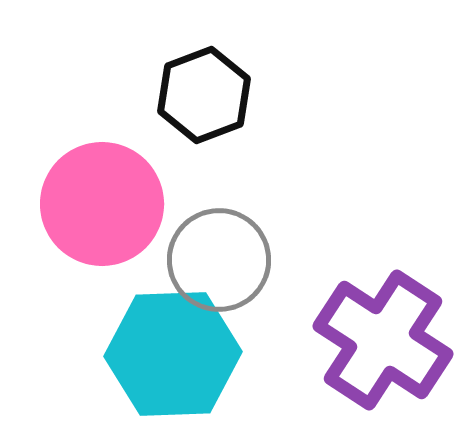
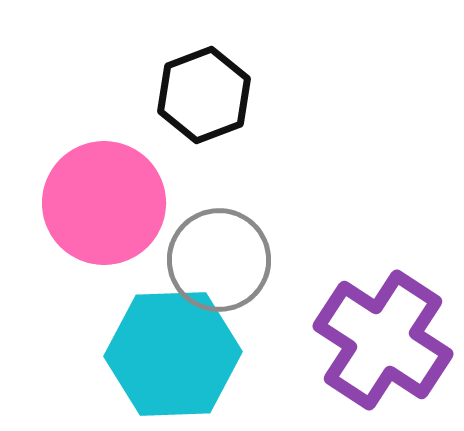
pink circle: moved 2 px right, 1 px up
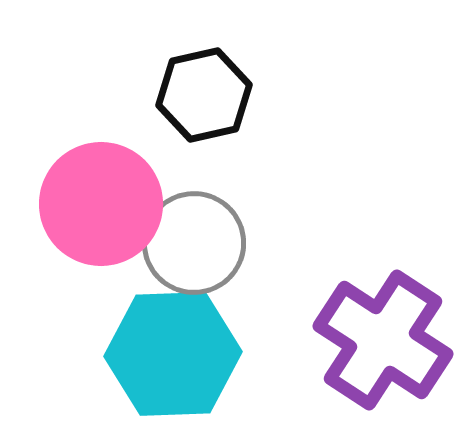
black hexagon: rotated 8 degrees clockwise
pink circle: moved 3 px left, 1 px down
gray circle: moved 25 px left, 17 px up
